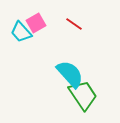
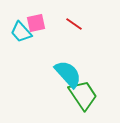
pink square: rotated 18 degrees clockwise
cyan semicircle: moved 2 px left
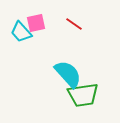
green trapezoid: rotated 116 degrees clockwise
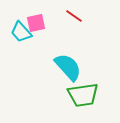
red line: moved 8 px up
cyan semicircle: moved 7 px up
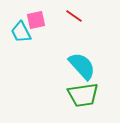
pink square: moved 3 px up
cyan trapezoid: rotated 15 degrees clockwise
cyan semicircle: moved 14 px right, 1 px up
